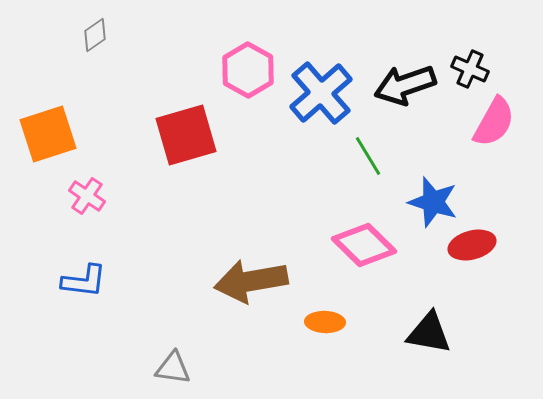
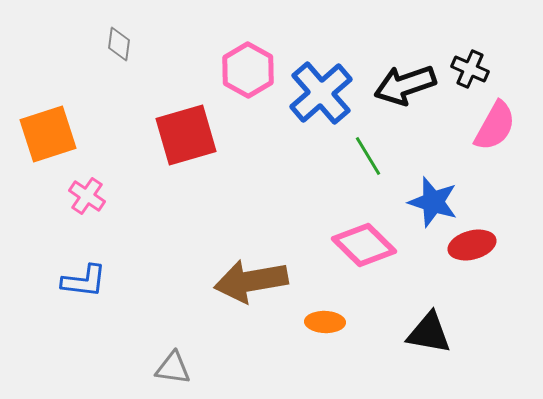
gray diamond: moved 24 px right, 9 px down; rotated 48 degrees counterclockwise
pink semicircle: moved 1 px right, 4 px down
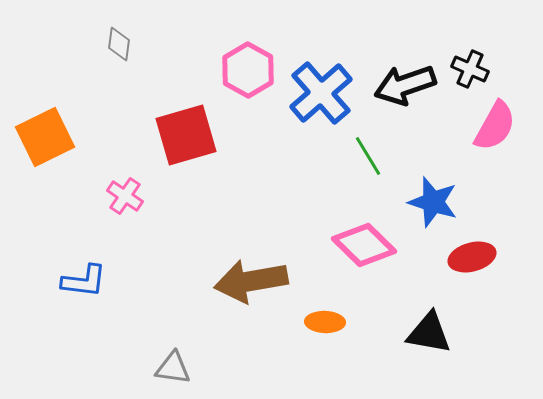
orange square: moved 3 px left, 3 px down; rotated 8 degrees counterclockwise
pink cross: moved 38 px right
red ellipse: moved 12 px down
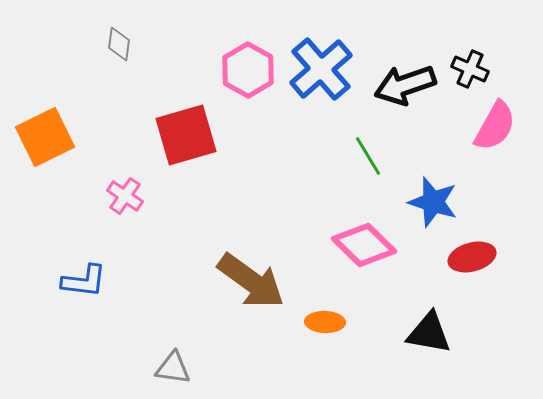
blue cross: moved 24 px up
brown arrow: rotated 134 degrees counterclockwise
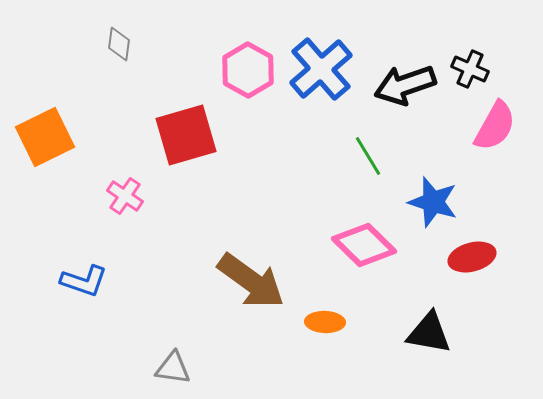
blue L-shape: rotated 12 degrees clockwise
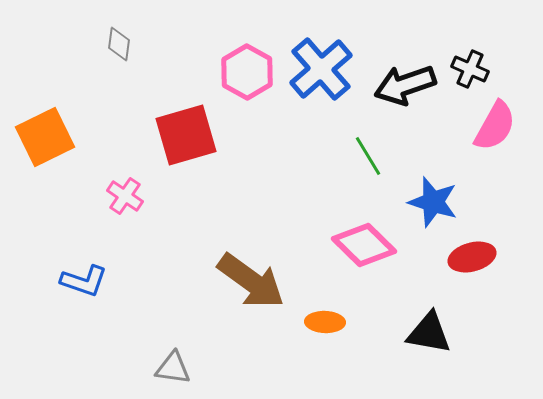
pink hexagon: moved 1 px left, 2 px down
